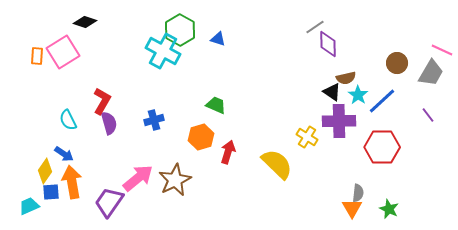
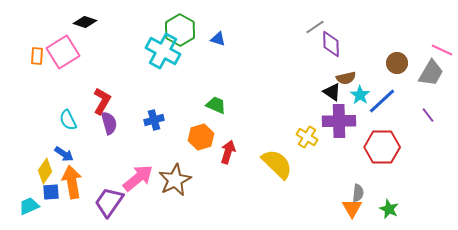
purple diamond: moved 3 px right
cyan star: moved 2 px right
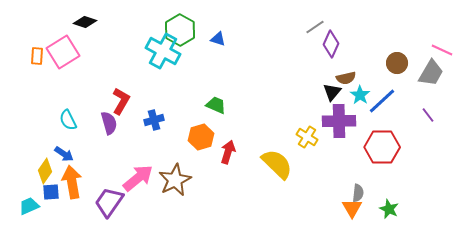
purple diamond: rotated 24 degrees clockwise
black triangle: rotated 36 degrees clockwise
red L-shape: moved 19 px right
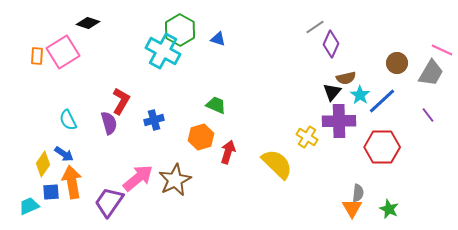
black diamond: moved 3 px right, 1 px down
yellow diamond: moved 2 px left, 7 px up
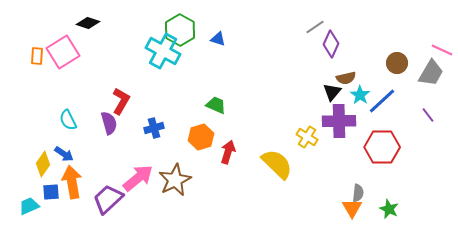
blue cross: moved 8 px down
purple trapezoid: moved 1 px left, 3 px up; rotated 12 degrees clockwise
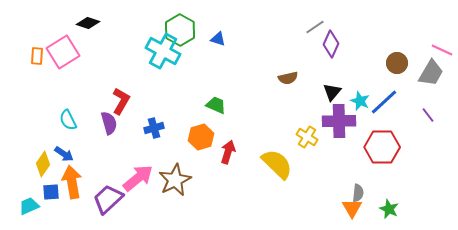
brown semicircle: moved 58 px left
cyan star: moved 6 px down; rotated 12 degrees counterclockwise
blue line: moved 2 px right, 1 px down
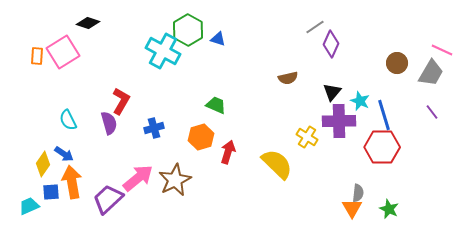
green hexagon: moved 8 px right
blue line: moved 13 px down; rotated 64 degrees counterclockwise
purple line: moved 4 px right, 3 px up
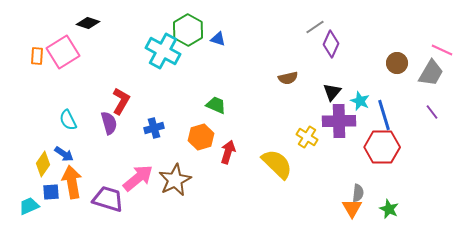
purple trapezoid: rotated 60 degrees clockwise
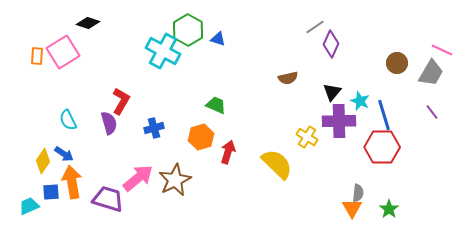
yellow diamond: moved 3 px up
green star: rotated 12 degrees clockwise
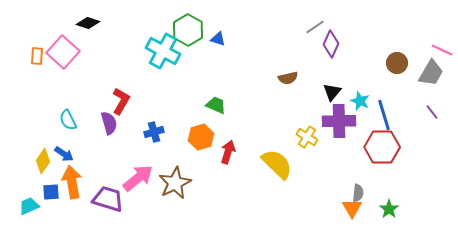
pink square: rotated 16 degrees counterclockwise
blue cross: moved 4 px down
brown star: moved 3 px down
